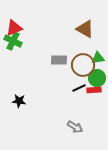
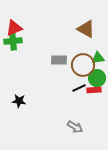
brown triangle: moved 1 px right
green cross: rotated 30 degrees counterclockwise
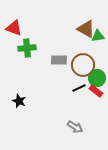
red triangle: rotated 42 degrees clockwise
green cross: moved 14 px right, 7 px down
green triangle: moved 22 px up
red rectangle: moved 2 px right, 1 px down; rotated 40 degrees clockwise
black star: rotated 16 degrees clockwise
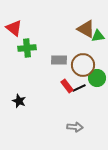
red triangle: rotated 18 degrees clockwise
red rectangle: moved 29 px left, 5 px up; rotated 16 degrees clockwise
gray arrow: rotated 28 degrees counterclockwise
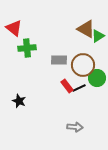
green triangle: rotated 24 degrees counterclockwise
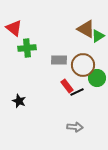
black line: moved 2 px left, 4 px down
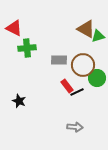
red triangle: rotated 12 degrees counterclockwise
green triangle: rotated 16 degrees clockwise
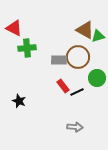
brown triangle: moved 1 px left, 1 px down
brown circle: moved 5 px left, 8 px up
red rectangle: moved 4 px left
